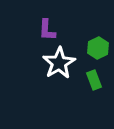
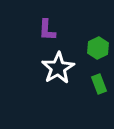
white star: moved 1 px left, 5 px down
green rectangle: moved 5 px right, 4 px down
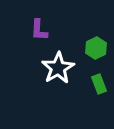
purple L-shape: moved 8 px left
green hexagon: moved 2 px left
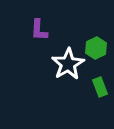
white star: moved 10 px right, 4 px up
green rectangle: moved 1 px right, 3 px down
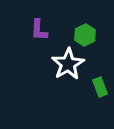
green hexagon: moved 11 px left, 13 px up
